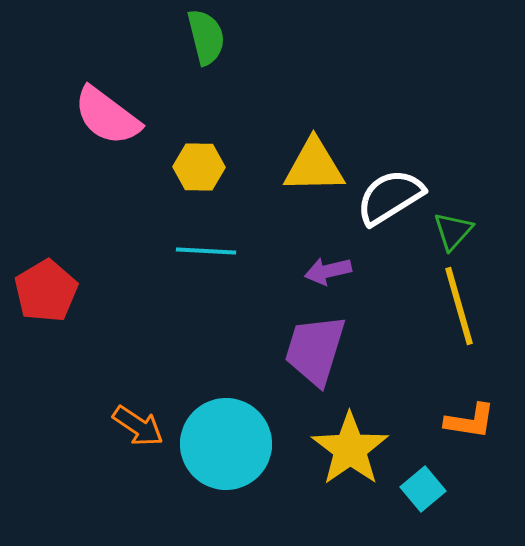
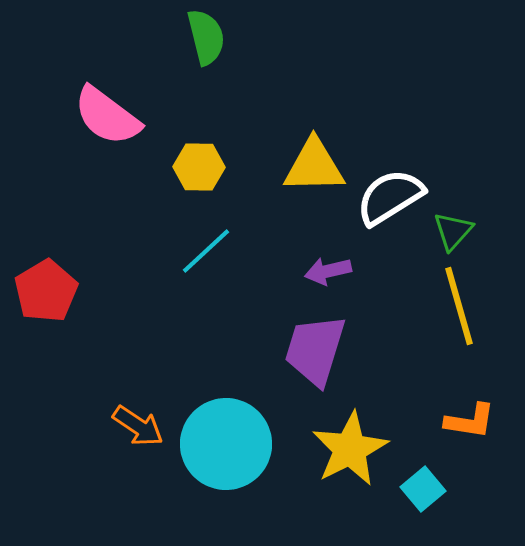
cyan line: rotated 46 degrees counterclockwise
yellow star: rotated 8 degrees clockwise
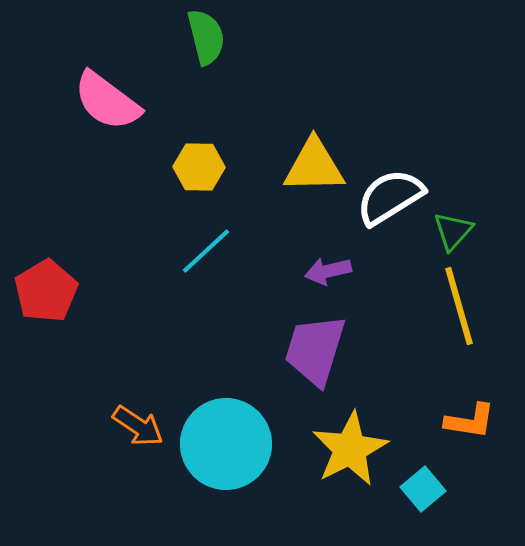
pink semicircle: moved 15 px up
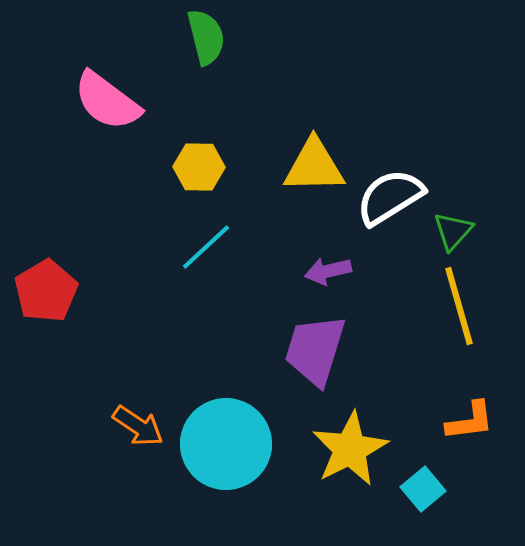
cyan line: moved 4 px up
orange L-shape: rotated 16 degrees counterclockwise
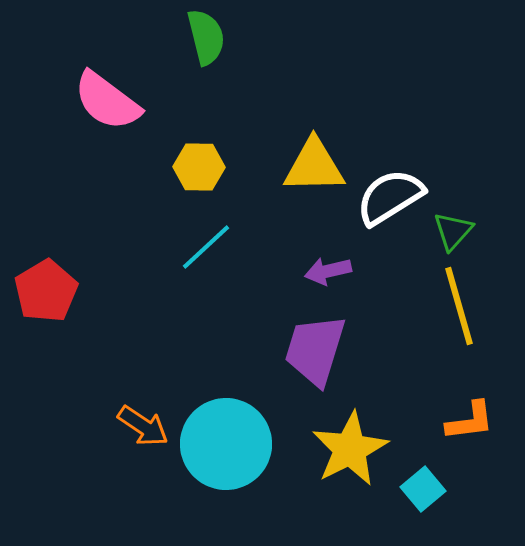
orange arrow: moved 5 px right
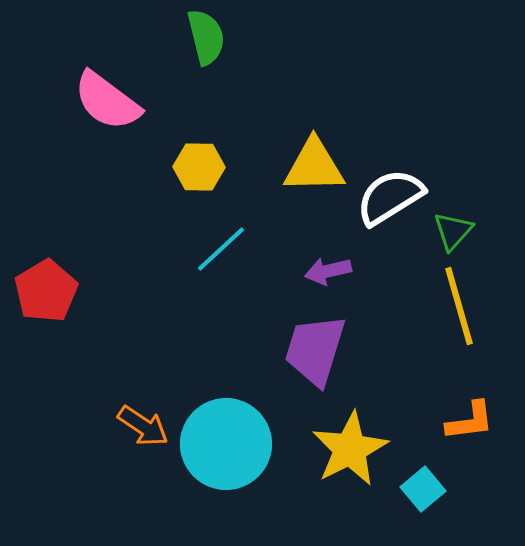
cyan line: moved 15 px right, 2 px down
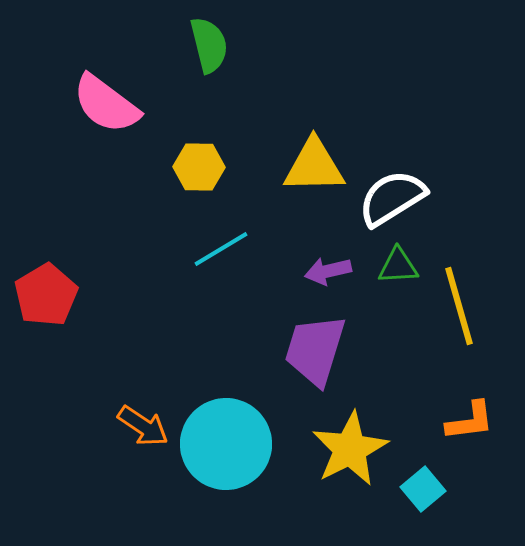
green semicircle: moved 3 px right, 8 px down
pink semicircle: moved 1 px left, 3 px down
white semicircle: moved 2 px right, 1 px down
green triangle: moved 55 px left, 35 px down; rotated 45 degrees clockwise
cyan line: rotated 12 degrees clockwise
red pentagon: moved 4 px down
